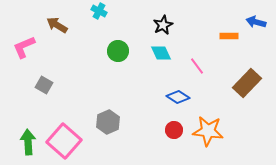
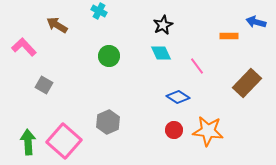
pink L-shape: rotated 70 degrees clockwise
green circle: moved 9 px left, 5 px down
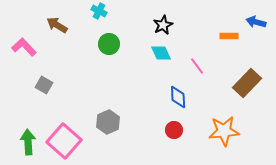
green circle: moved 12 px up
blue diamond: rotated 55 degrees clockwise
orange star: moved 16 px right; rotated 12 degrees counterclockwise
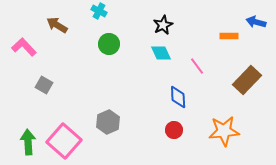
brown rectangle: moved 3 px up
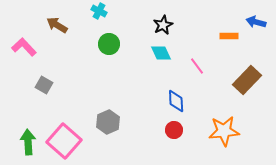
blue diamond: moved 2 px left, 4 px down
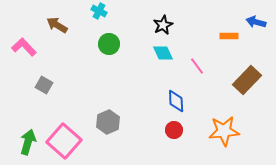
cyan diamond: moved 2 px right
green arrow: rotated 20 degrees clockwise
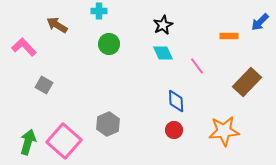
cyan cross: rotated 28 degrees counterclockwise
blue arrow: moved 4 px right; rotated 60 degrees counterclockwise
brown rectangle: moved 2 px down
gray hexagon: moved 2 px down
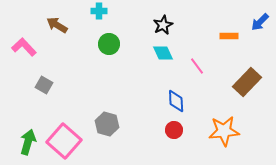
gray hexagon: moved 1 px left; rotated 20 degrees counterclockwise
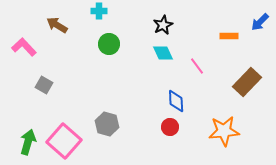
red circle: moved 4 px left, 3 px up
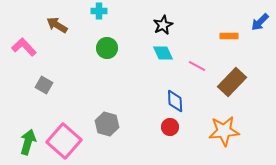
green circle: moved 2 px left, 4 px down
pink line: rotated 24 degrees counterclockwise
brown rectangle: moved 15 px left
blue diamond: moved 1 px left
